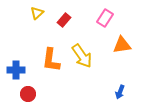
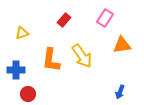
yellow triangle: moved 15 px left, 20 px down; rotated 24 degrees clockwise
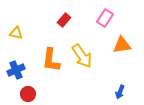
yellow triangle: moved 6 px left; rotated 32 degrees clockwise
blue cross: rotated 24 degrees counterclockwise
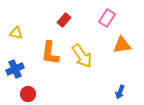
pink rectangle: moved 2 px right
orange L-shape: moved 1 px left, 7 px up
blue cross: moved 1 px left, 1 px up
